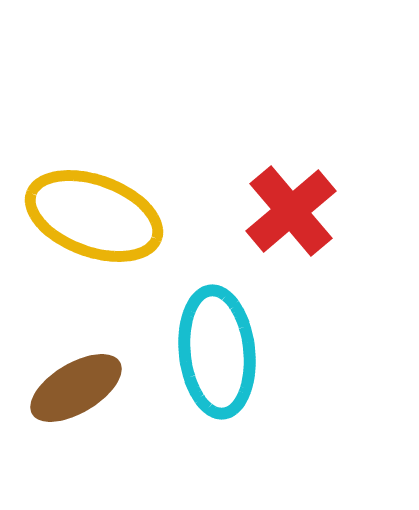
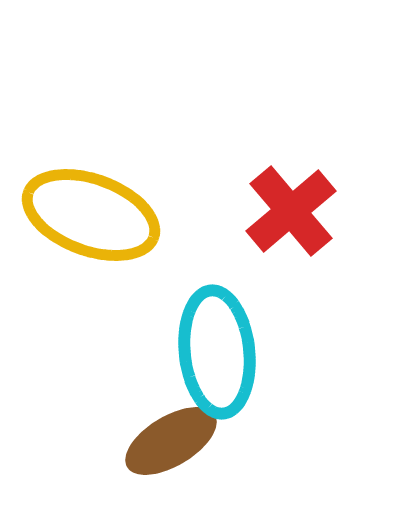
yellow ellipse: moved 3 px left, 1 px up
brown ellipse: moved 95 px right, 53 px down
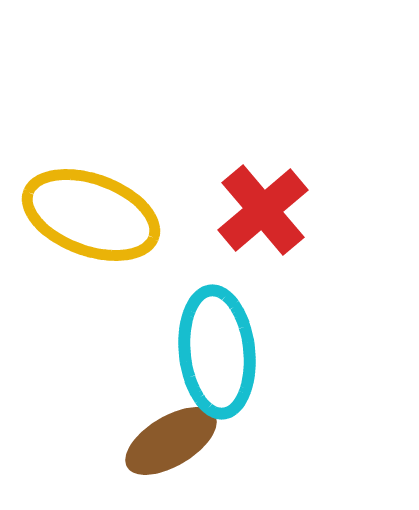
red cross: moved 28 px left, 1 px up
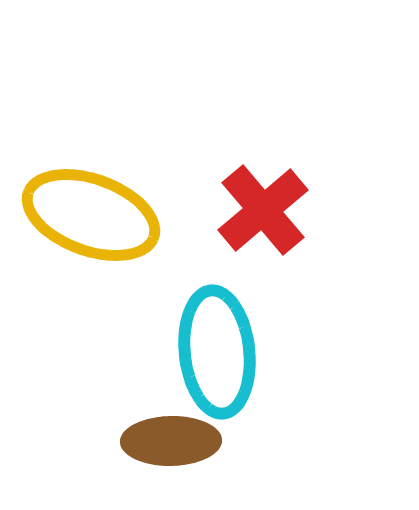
brown ellipse: rotated 30 degrees clockwise
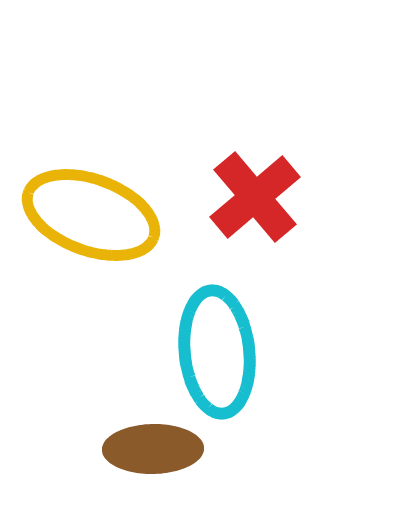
red cross: moved 8 px left, 13 px up
brown ellipse: moved 18 px left, 8 px down
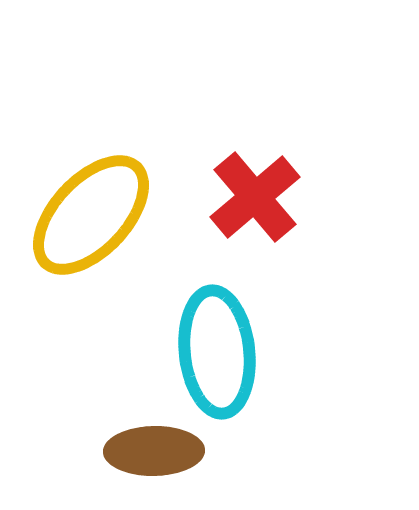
yellow ellipse: rotated 67 degrees counterclockwise
brown ellipse: moved 1 px right, 2 px down
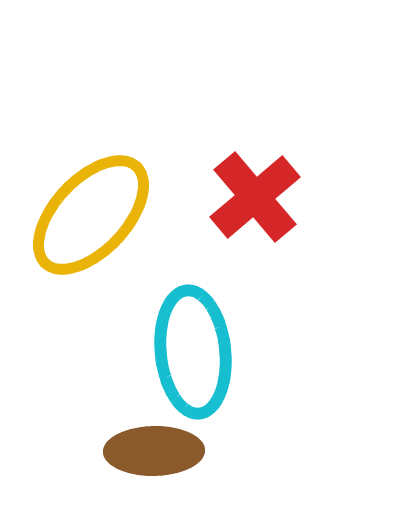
cyan ellipse: moved 24 px left
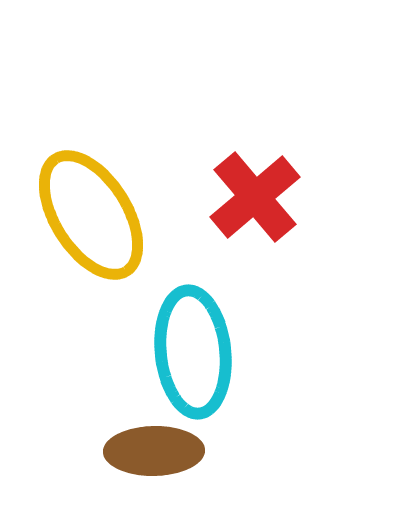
yellow ellipse: rotated 75 degrees counterclockwise
